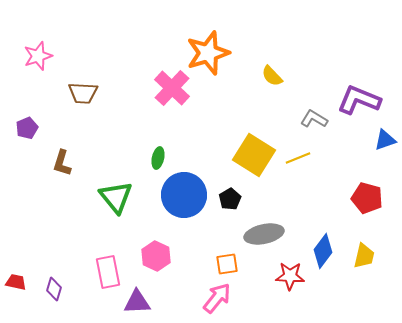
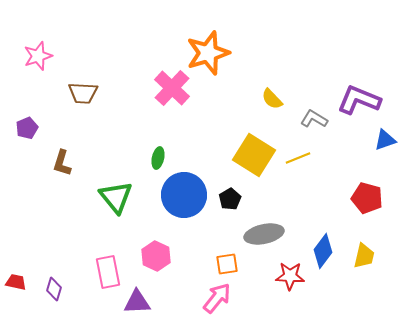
yellow semicircle: moved 23 px down
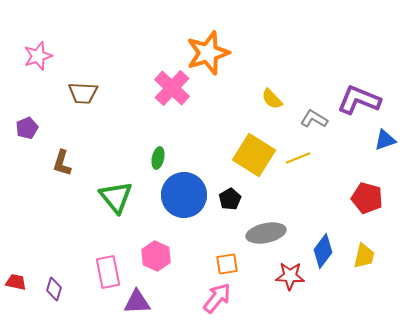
gray ellipse: moved 2 px right, 1 px up
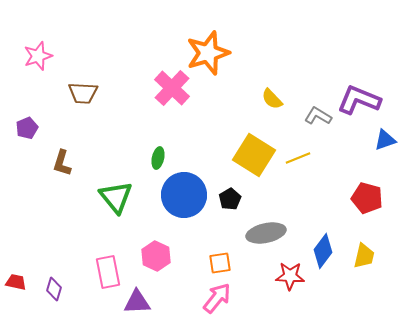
gray L-shape: moved 4 px right, 3 px up
orange square: moved 7 px left, 1 px up
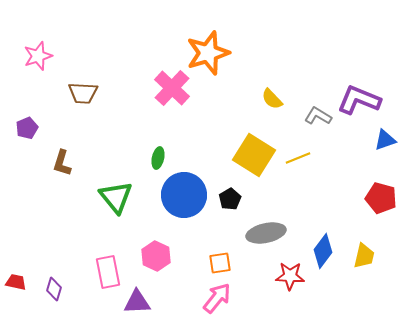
red pentagon: moved 14 px right
